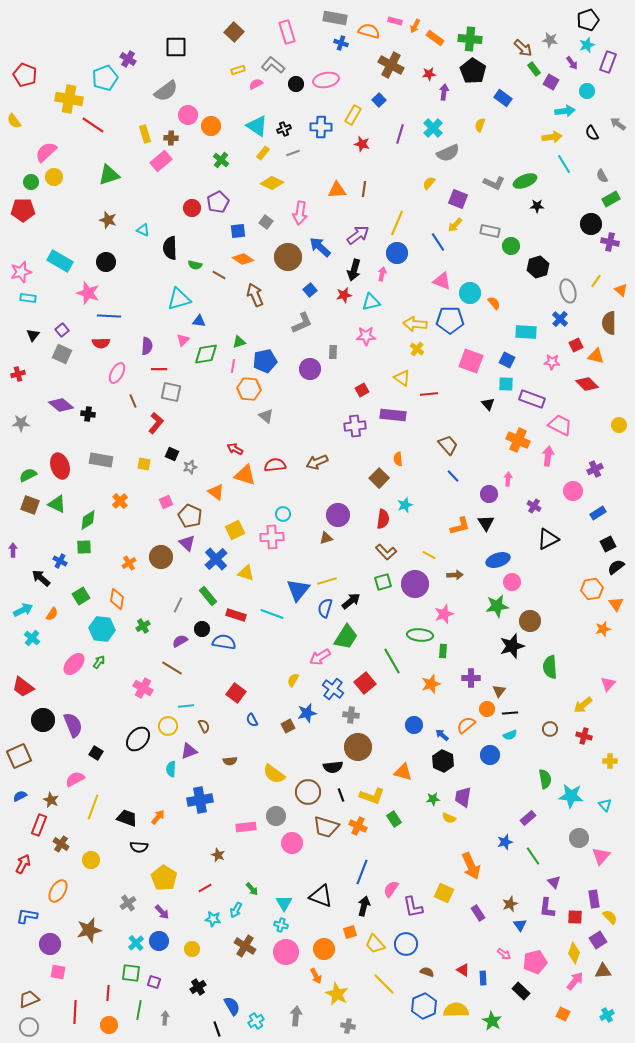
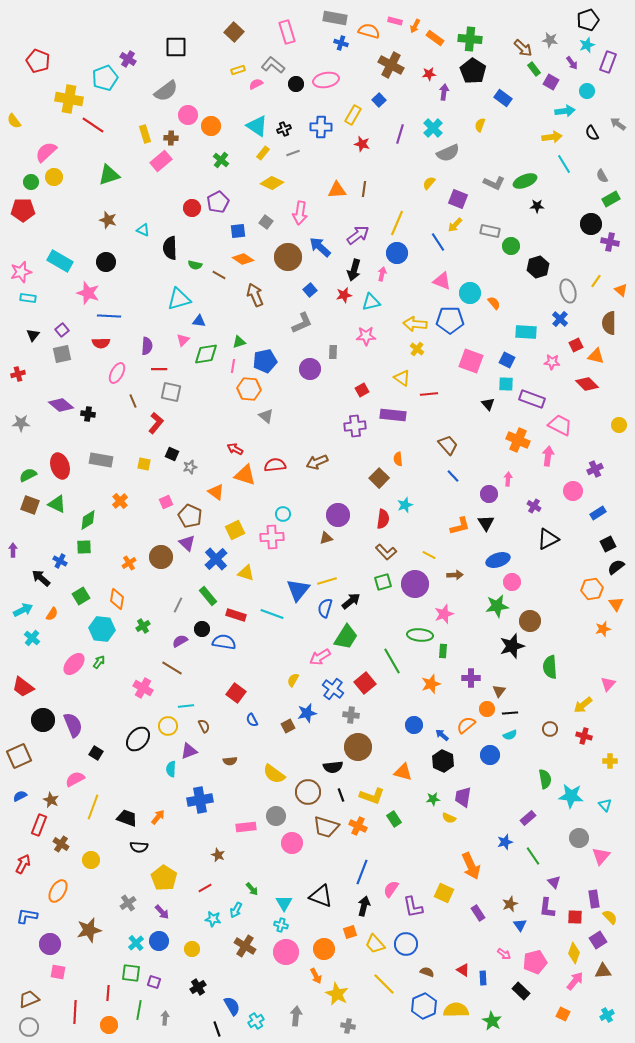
red pentagon at (25, 75): moved 13 px right, 14 px up
gray square at (62, 354): rotated 36 degrees counterclockwise
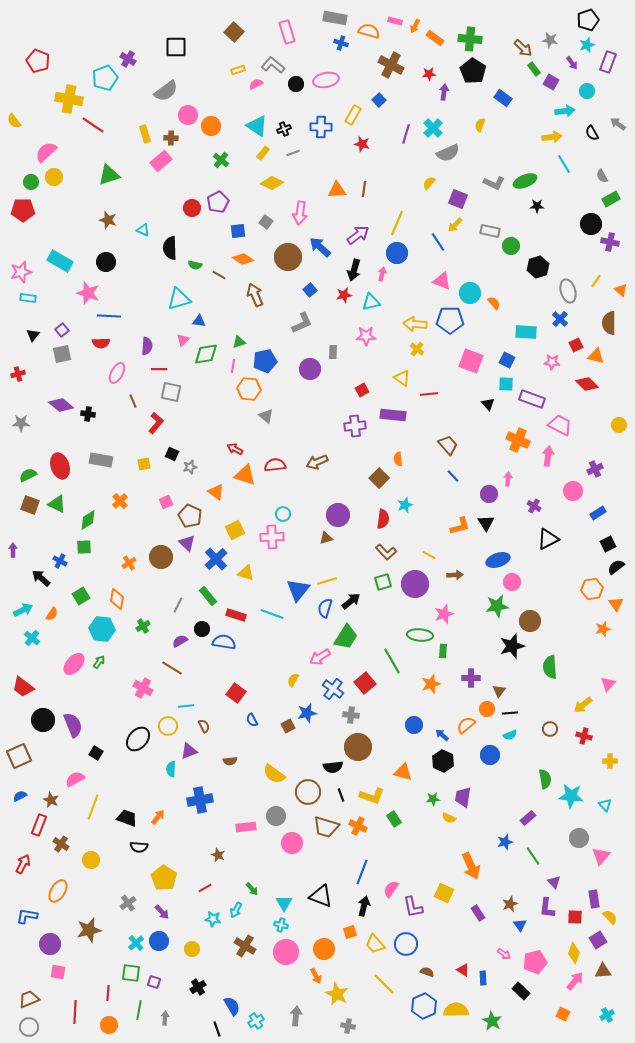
purple line at (400, 134): moved 6 px right
yellow square at (144, 464): rotated 24 degrees counterclockwise
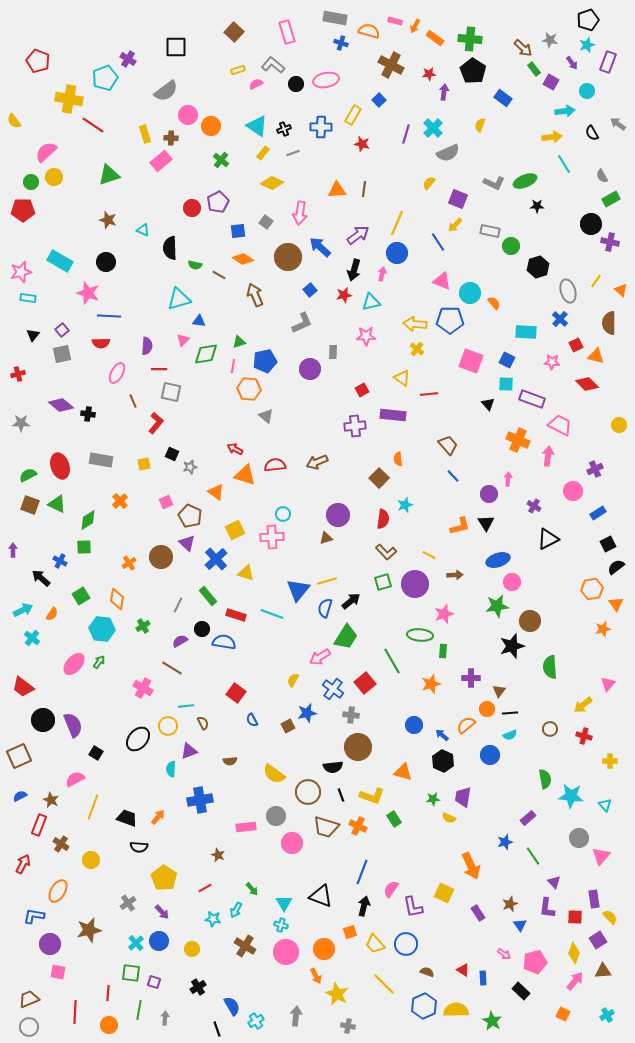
brown semicircle at (204, 726): moved 1 px left, 3 px up
blue L-shape at (27, 916): moved 7 px right
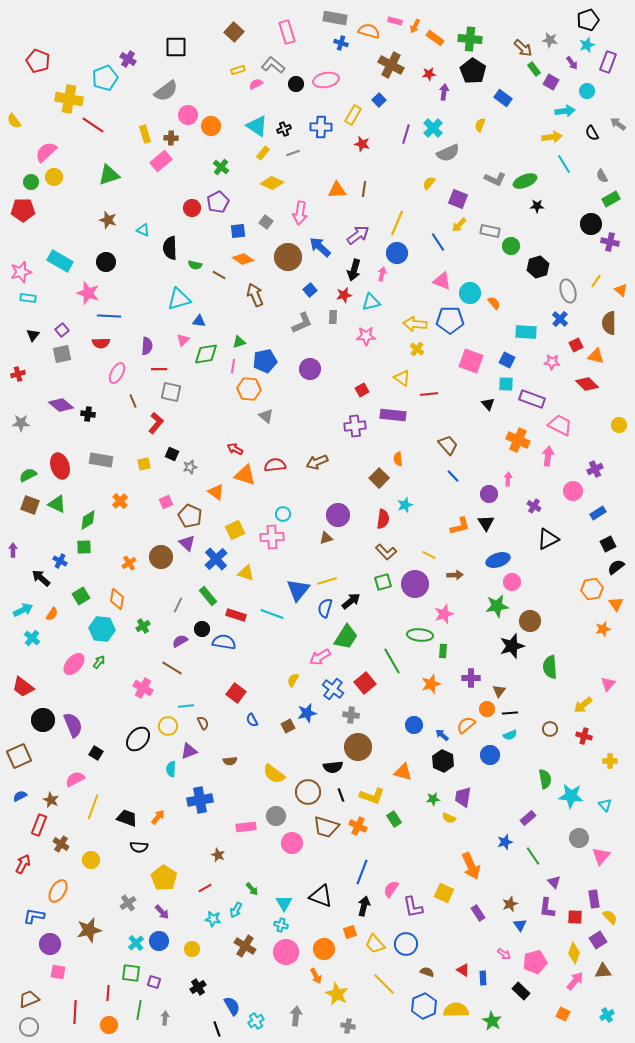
green cross at (221, 160): moved 7 px down
gray L-shape at (494, 183): moved 1 px right, 4 px up
yellow arrow at (455, 225): moved 4 px right
gray rectangle at (333, 352): moved 35 px up
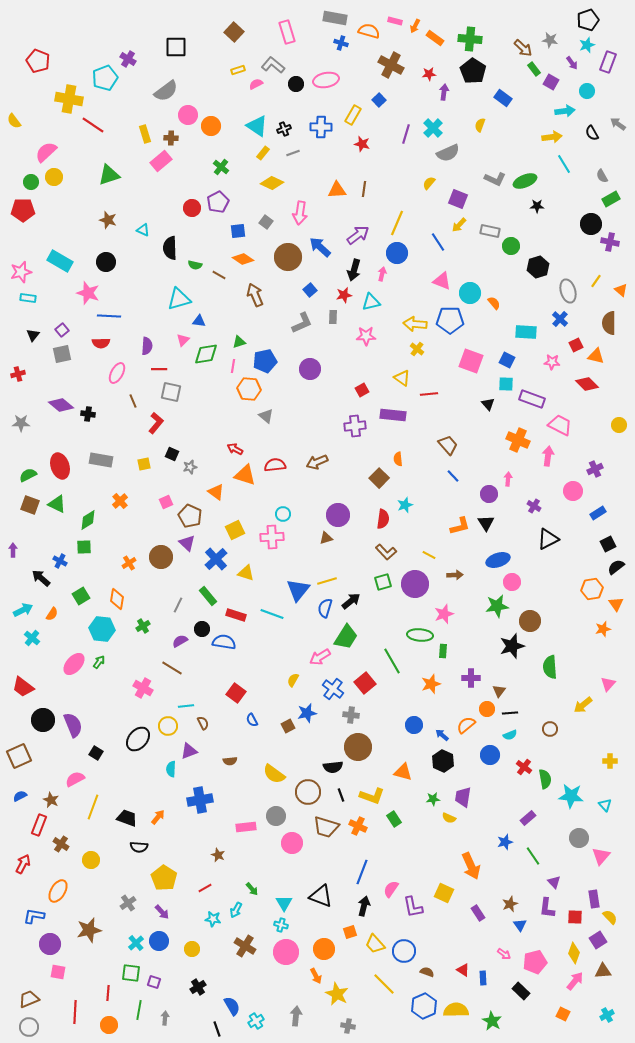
red cross at (584, 736): moved 60 px left, 31 px down; rotated 21 degrees clockwise
blue circle at (406, 944): moved 2 px left, 7 px down
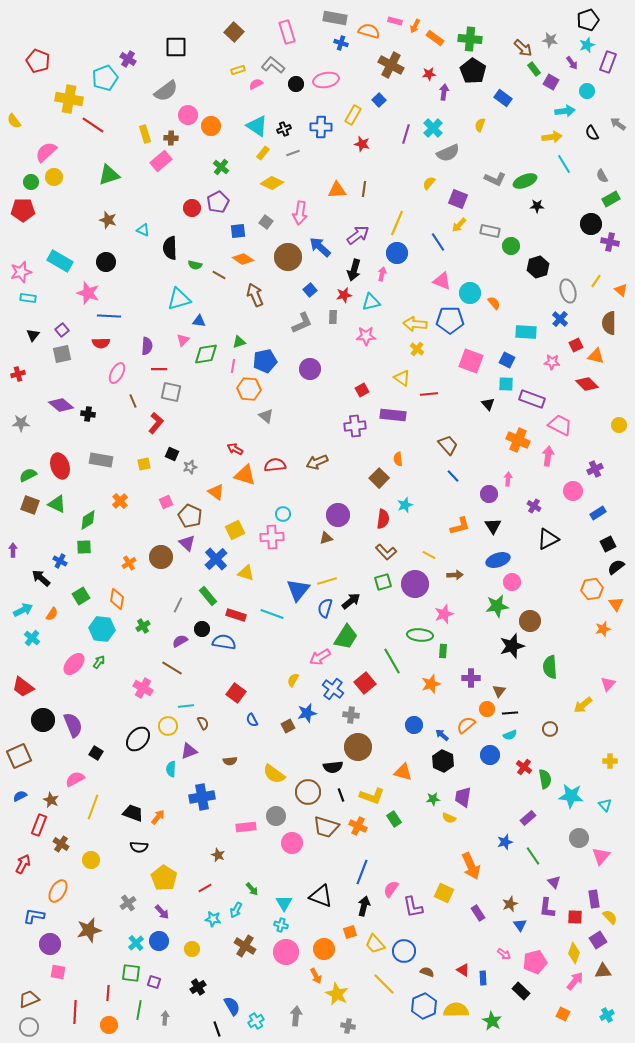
black triangle at (486, 523): moved 7 px right, 3 px down
blue cross at (200, 800): moved 2 px right, 3 px up
black trapezoid at (127, 818): moved 6 px right, 5 px up
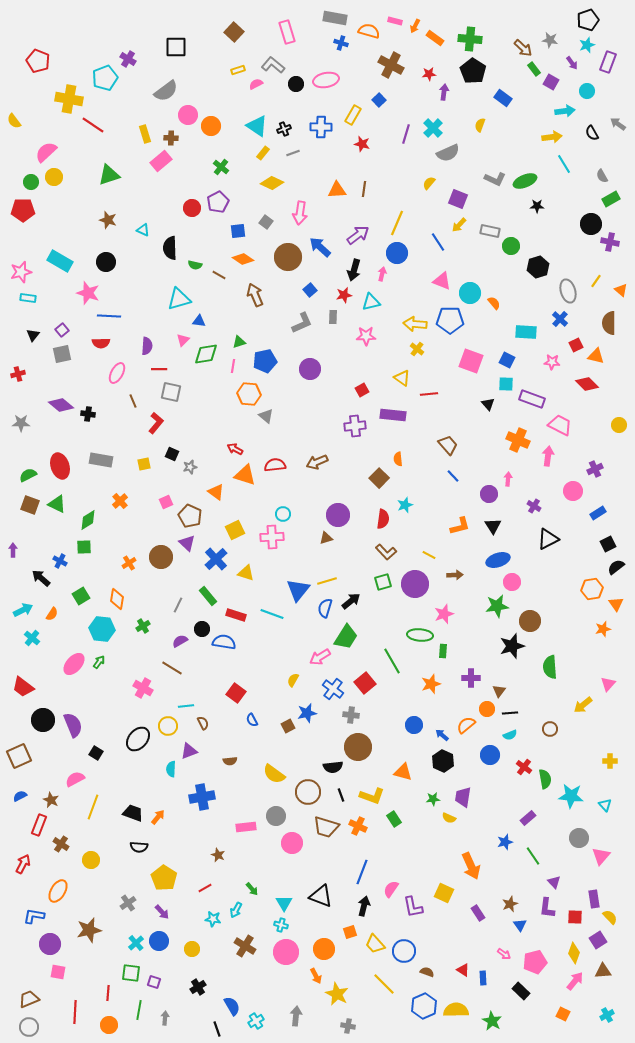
orange hexagon at (249, 389): moved 5 px down
